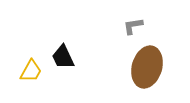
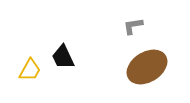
brown ellipse: rotated 42 degrees clockwise
yellow trapezoid: moved 1 px left, 1 px up
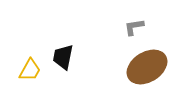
gray L-shape: moved 1 px right, 1 px down
black trapezoid: rotated 36 degrees clockwise
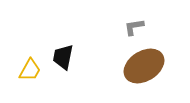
brown ellipse: moved 3 px left, 1 px up
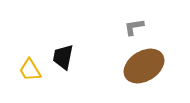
yellow trapezoid: rotated 120 degrees clockwise
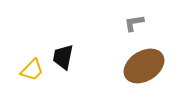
gray L-shape: moved 4 px up
yellow trapezoid: moved 2 px right; rotated 105 degrees counterclockwise
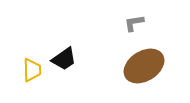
black trapezoid: moved 1 px right, 2 px down; rotated 136 degrees counterclockwise
yellow trapezoid: rotated 45 degrees counterclockwise
